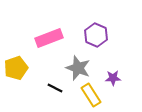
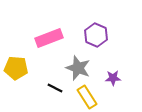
yellow pentagon: rotated 25 degrees clockwise
yellow rectangle: moved 4 px left, 2 px down
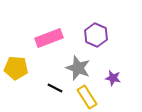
purple star: rotated 14 degrees clockwise
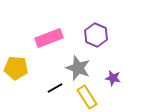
black line: rotated 56 degrees counterclockwise
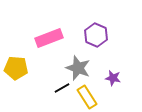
black line: moved 7 px right
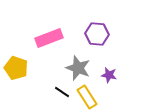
purple hexagon: moved 1 px right, 1 px up; rotated 20 degrees counterclockwise
yellow pentagon: rotated 15 degrees clockwise
purple star: moved 4 px left, 3 px up
black line: moved 4 px down; rotated 63 degrees clockwise
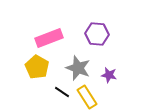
yellow pentagon: moved 21 px right, 1 px up; rotated 10 degrees clockwise
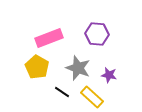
yellow rectangle: moved 5 px right; rotated 15 degrees counterclockwise
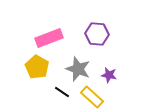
gray star: moved 1 px down
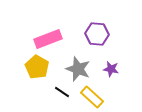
pink rectangle: moved 1 px left, 1 px down
purple star: moved 2 px right, 6 px up
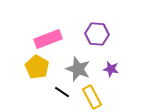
yellow rectangle: rotated 20 degrees clockwise
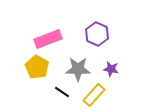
purple hexagon: rotated 20 degrees clockwise
gray star: rotated 20 degrees counterclockwise
yellow rectangle: moved 2 px right, 2 px up; rotated 70 degrees clockwise
